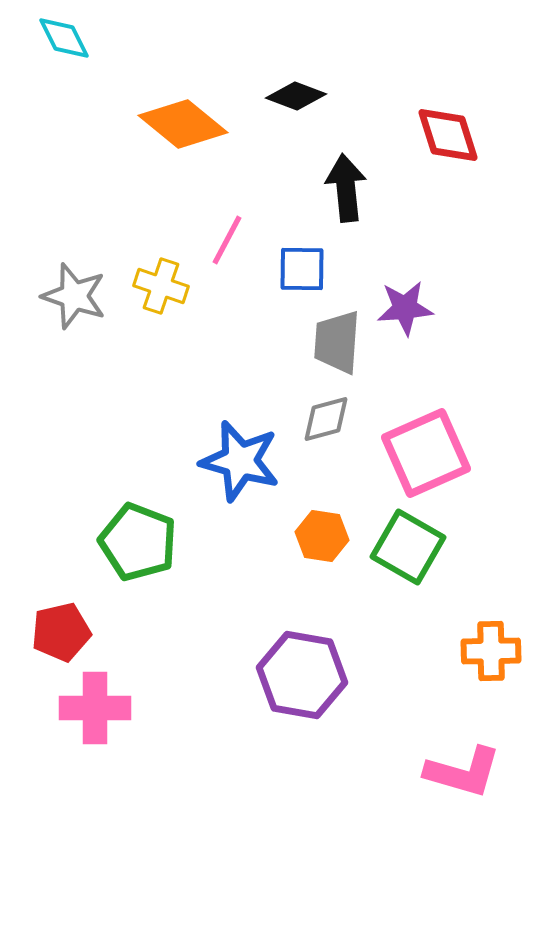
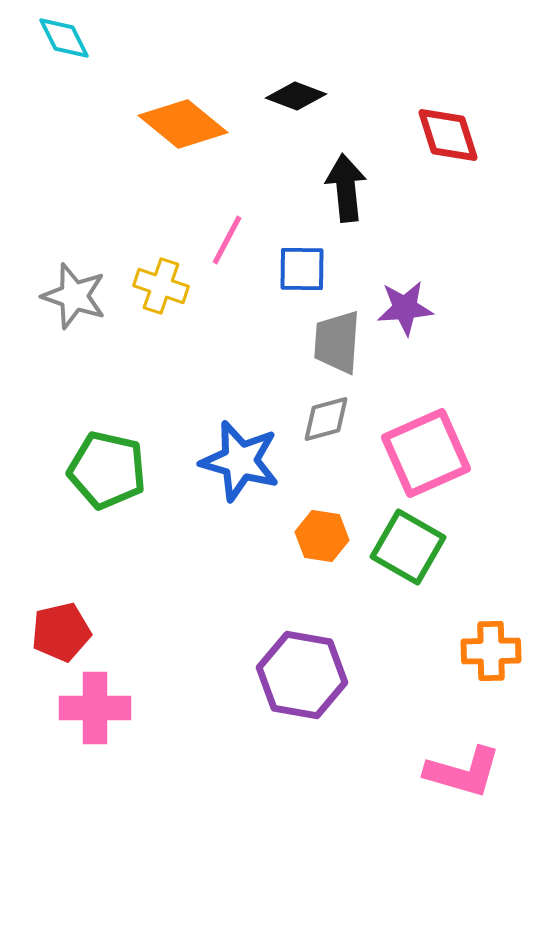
green pentagon: moved 31 px left, 72 px up; rotated 8 degrees counterclockwise
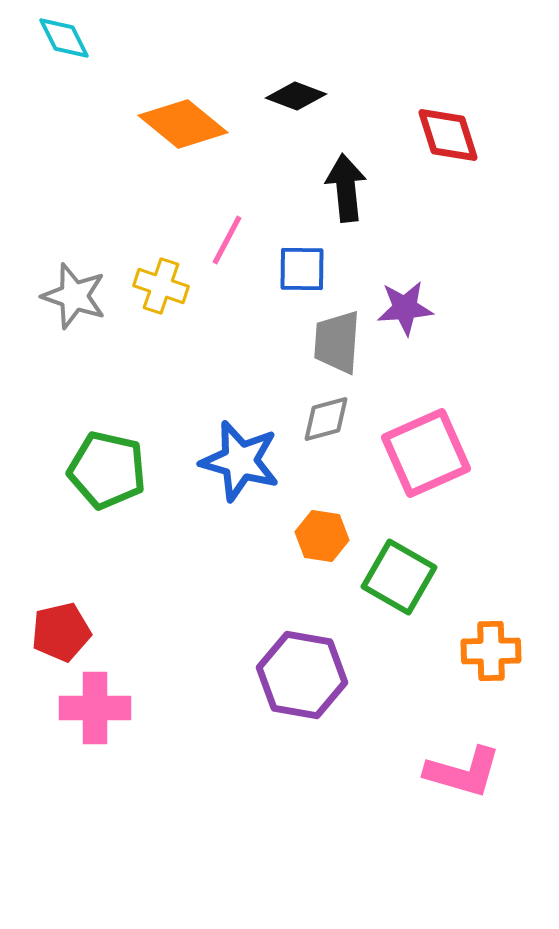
green square: moved 9 px left, 30 px down
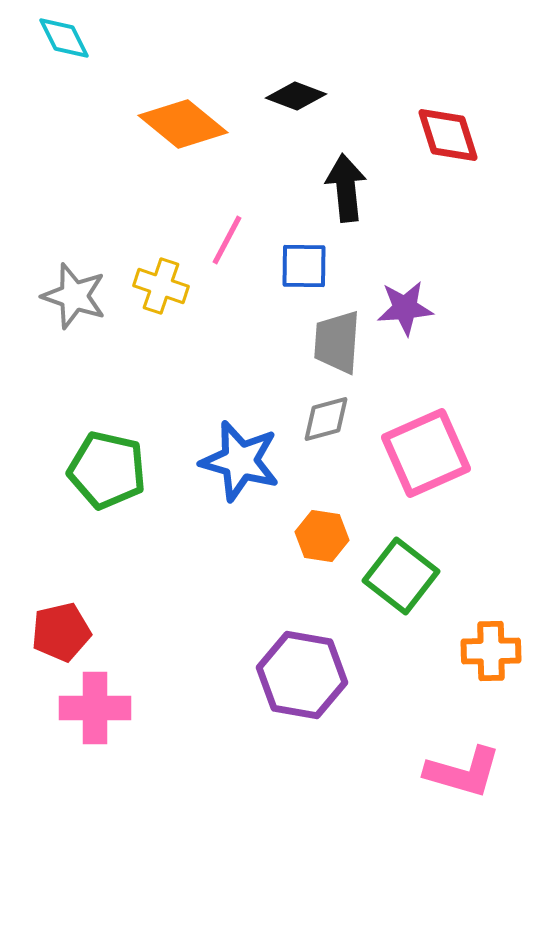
blue square: moved 2 px right, 3 px up
green square: moved 2 px right, 1 px up; rotated 8 degrees clockwise
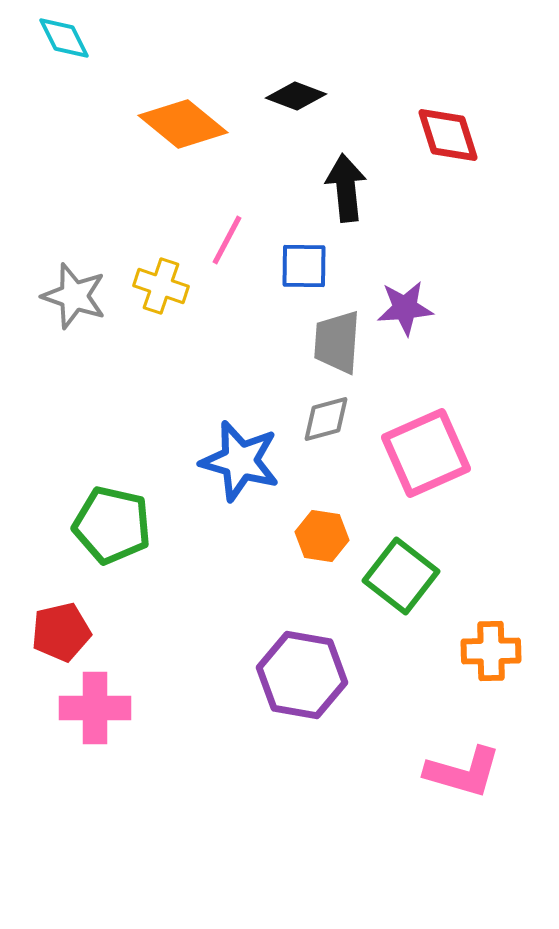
green pentagon: moved 5 px right, 55 px down
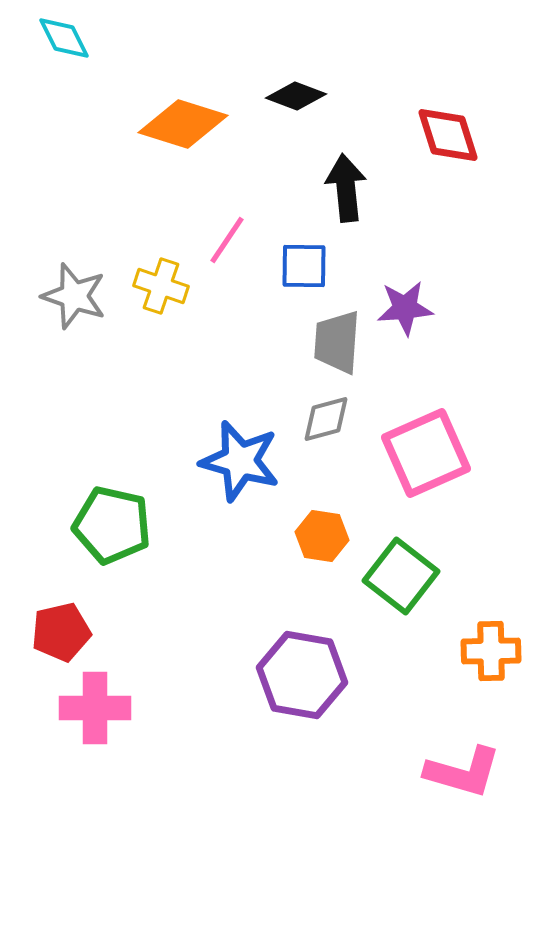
orange diamond: rotated 22 degrees counterclockwise
pink line: rotated 6 degrees clockwise
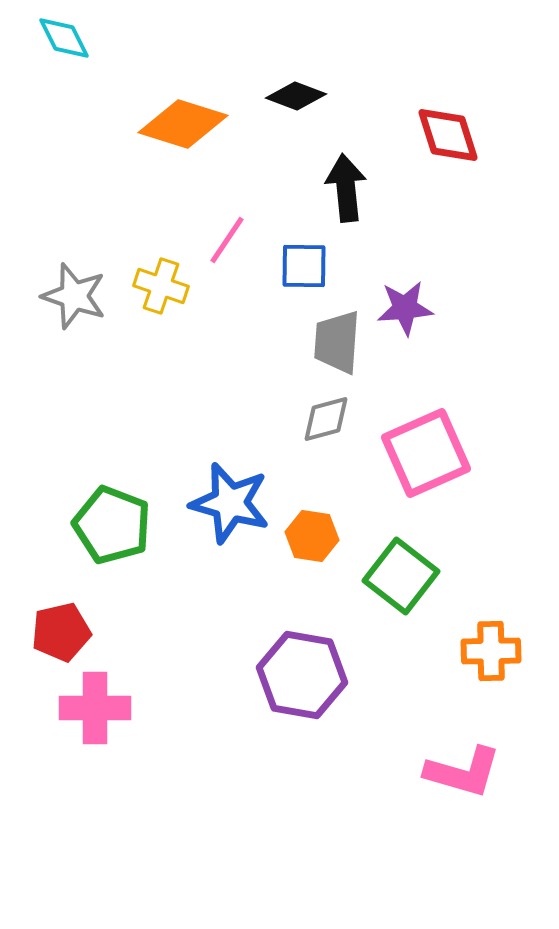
blue star: moved 10 px left, 42 px down
green pentagon: rotated 8 degrees clockwise
orange hexagon: moved 10 px left
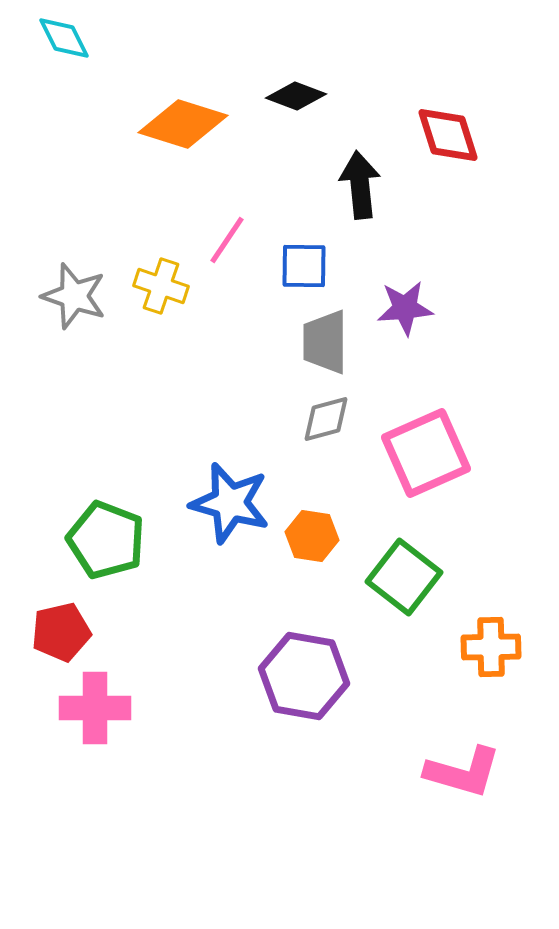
black arrow: moved 14 px right, 3 px up
gray trapezoid: moved 12 px left; rotated 4 degrees counterclockwise
green pentagon: moved 6 px left, 15 px down
green square: moved 3 px right, 1 px down
orange cross: moved 4 px up
purple hexagon: moved 2 px right, 1 px down
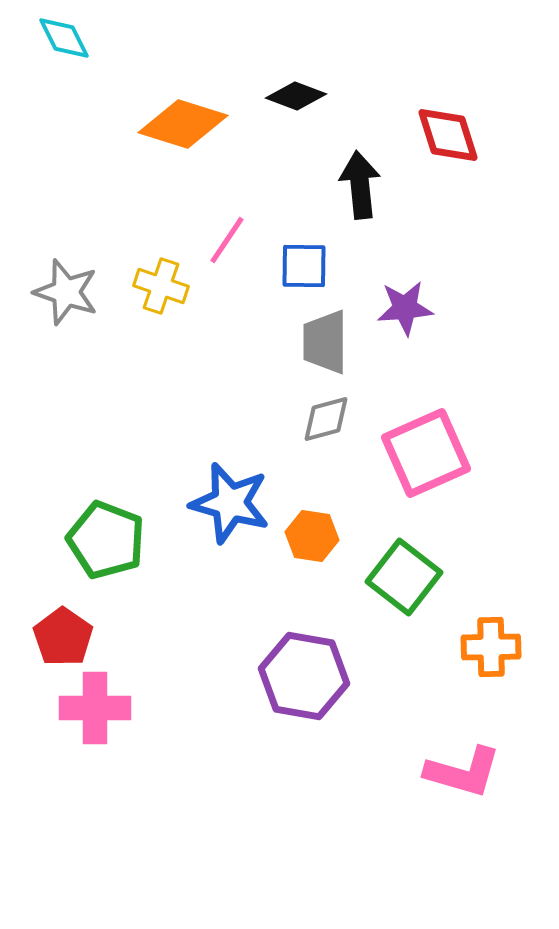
gray star: moved 8 px left, 4 px up
red pentagon: moved 2 px right, 5 px down; rotated 24 degrees counterclockwise
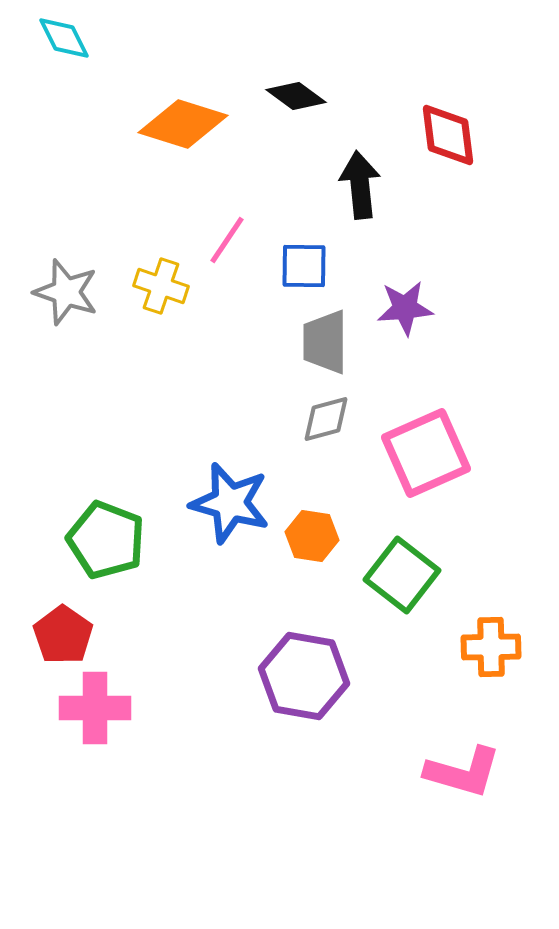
black diamond: rotated 16 degrees clockwise
red diamond: rotated 10 degrees clockwise
green square: moved 2 px left, 2 px up
red pentagon: moved 2 px up
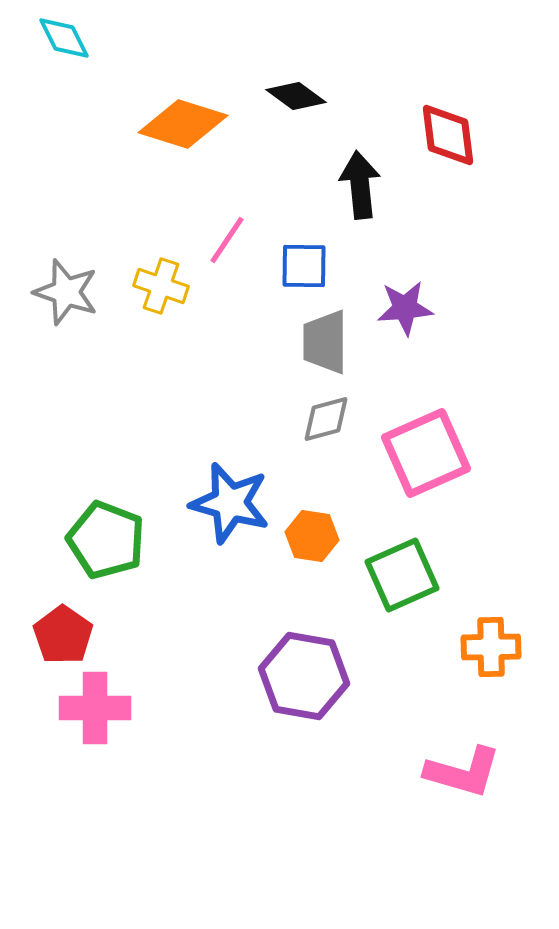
green square: rotated 28 degrees clockwise
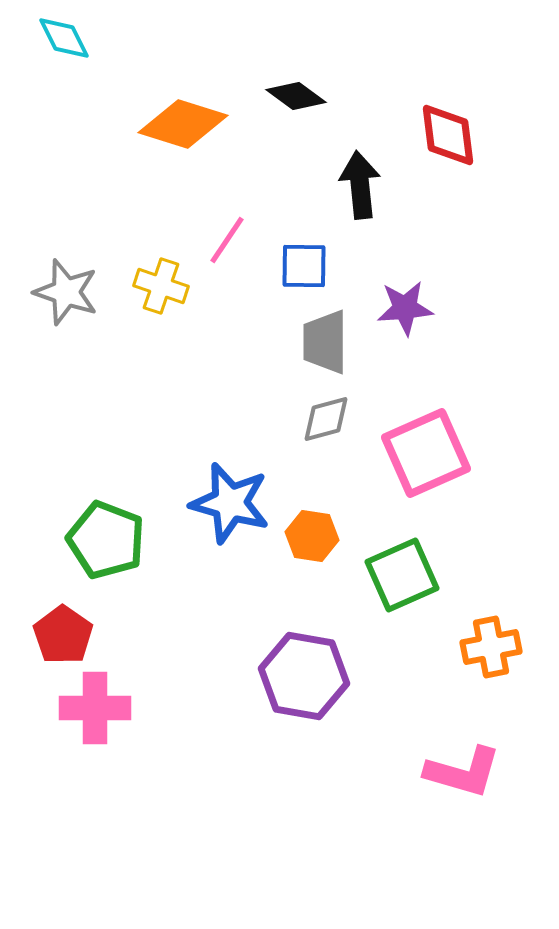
orange cross: rotated 10 degrees counterclockwise
